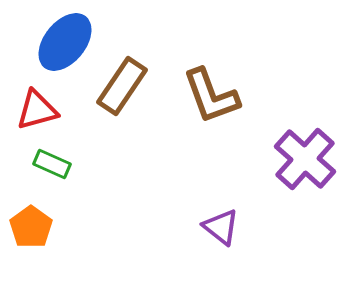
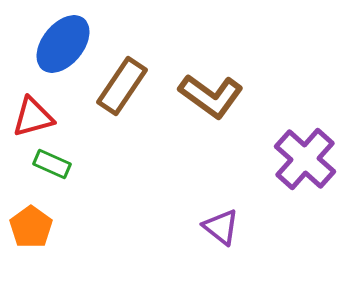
blue ellipse: moved 2 px left, 2 px down
brown L-shape: rotated 34 degrees counterclockwise
red triangle: moved 4 px left, 7 px down
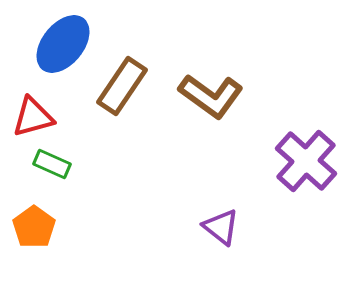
purple cross: moved 1 px right, 2 px down
orange pentagon: moved 3 px right
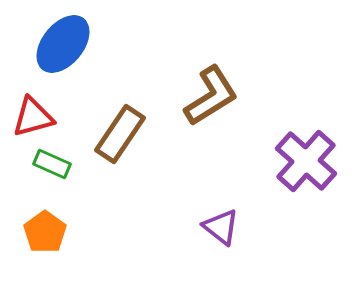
brown rectangle: moved 2 px left, 48 px down
brown L-shape: rotated 68 degrees counterclockwise
orange pentagon: moved 11 px right, 5 px down
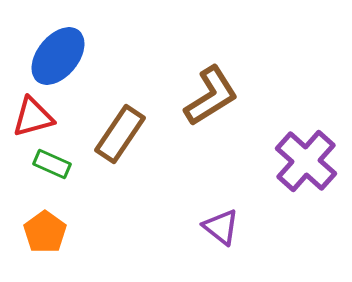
blue ellipse: moved 5 px left, 12 px down
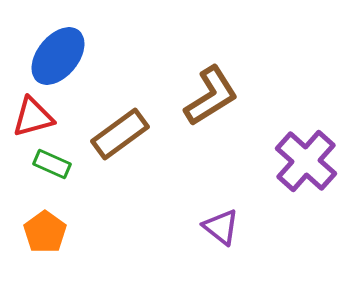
brown rectangle: rotated 20 degrees clockwise
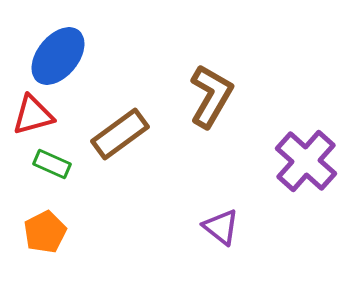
brown L-shape: rotated 28 degrees counterclockwise
red triangle: moved 2 px up
orange pentagon: rotated 9 degrees clockwise
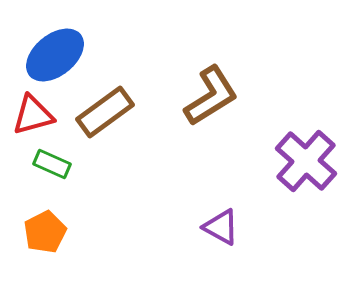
blue ellipse: moved 3 px left, 1 px up; rotated 12 degrees clockwise
brown L-shape: rotated 28 degrees clockwise
brown rectangle: moved 15 px left, 22 px up
purple triangle: rotated 9 degrees counterclockwise
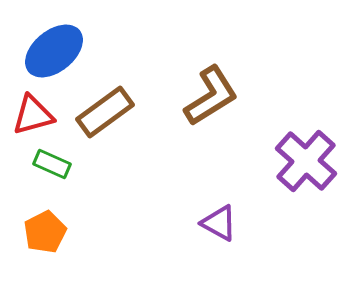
blue ellipse: moved 1 px left, 4 px up
purple triangle: moved 2 px left, 4 px up
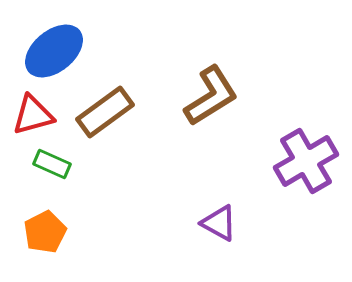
purple cross: rotated 18 degrees clockwise
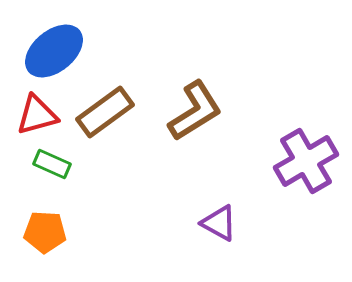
brown L-shape: moved 16 px left, 15 px down
red triangle: moved 4 px right
orange pentagon: rotated 30 degrees clockwise
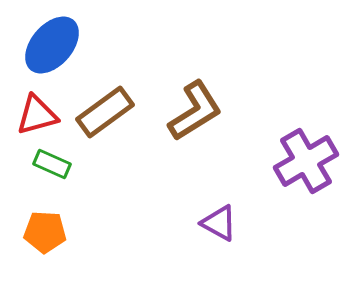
blue ellipse: moved 2 px left, 6 px up; rotated 10 degrees counterclockwise
